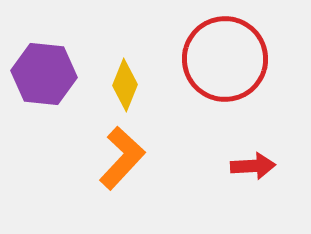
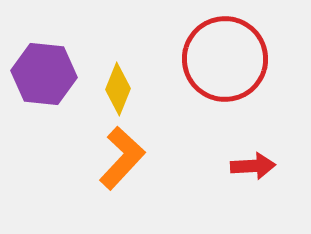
yellow diamond: moved 7 px left, 4 px down
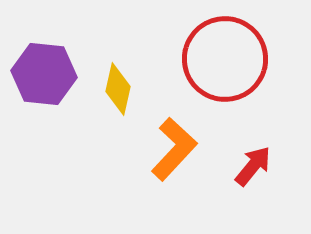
yellow diamond: rotated 9 degrees counterclockwise
orange L-shape: moved 52 px right, 9 px up
red arrow: rotated 48 degrees counterclockwise
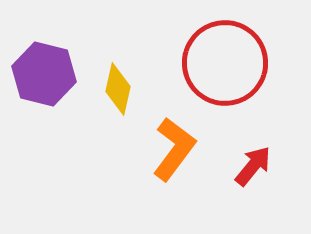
red circle: moved 4 px down
purple hexagon: rotated 8 degrees clockwise
orange L-shape: rotated 6 degrees counterclockwise
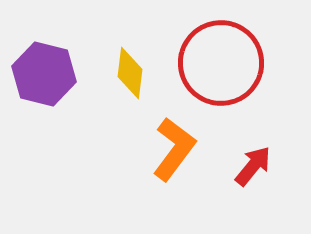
red circle: moved 4 px left
yellow diamond: moved 12 px right, 16 px up; rotated 6 degrees counterclockwise
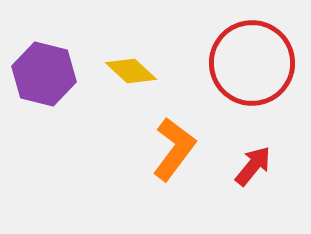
red circle: moved 31 px right
yellow diamond: moved 1 px right, 2 px up; rotated 54 degrees counterclockwise
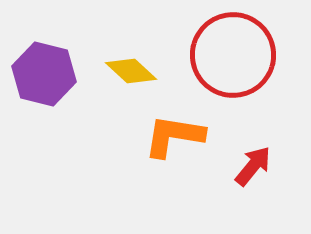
red circle: moved 19 px left, 8 px up
orange L-shape: moved 13 px up; rotated 118 degrees counterclockwise
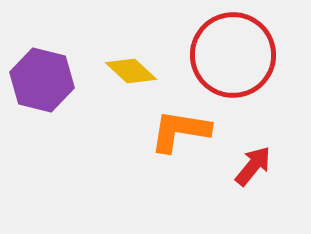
purple hexagon: moved 2 px left, 6 px down
orange L-shape: moved 6 px right, 5 px up
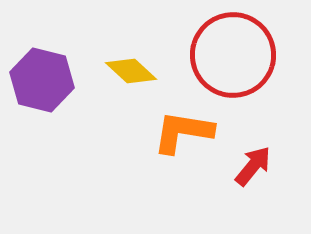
orange L-shape: moved 3 px right, 1 px down
